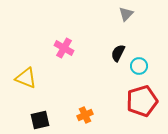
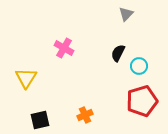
yellow triangle: rotated 40 degrees clockwise
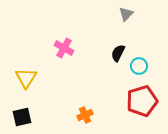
black square: moved 18 px left, 3 px up
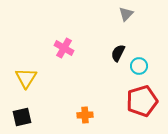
orange cross: rotated 21 degrees clockwise
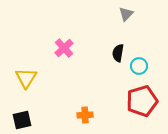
pink cross: rotated 18 degrees clockwise
black semicircle: rotated 18 degrees counterclockwise
black square: moved 3 px down
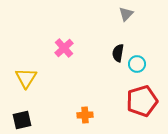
cyan circle: moved 2 px left, 2 px up
